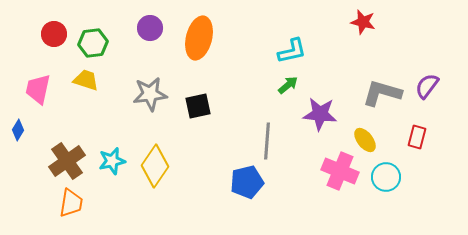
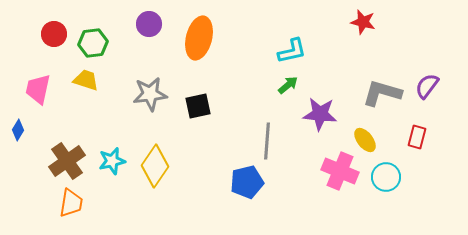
purple circle: moved 1 px left, 4 px up
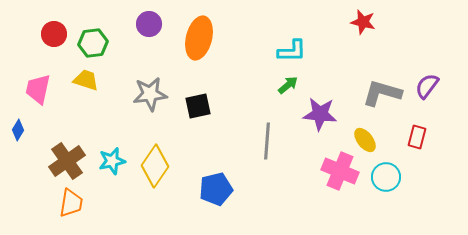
cyan L-shape: rotated 12 degrees clockwise
blue pentagon: moved 31 px left, 7 px down
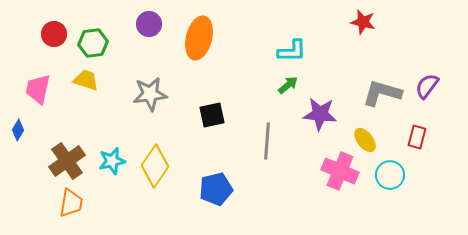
black square: moved 14 px right, 9 px down
cyan circle: moved 4 px right, 2 px up
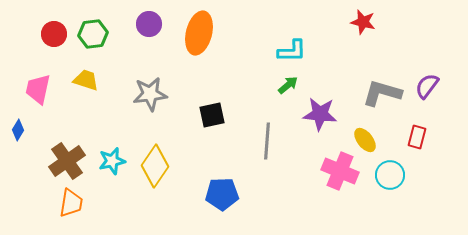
orange ellipse: moved 5 px up
green hexagon: moved 9 px up
blue pentagon: moved 6 px right, 5 px down; rotated 12 degrees clockwise
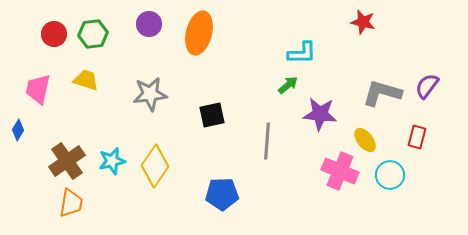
cyan L-shape: moved 10 px right, 2 px down
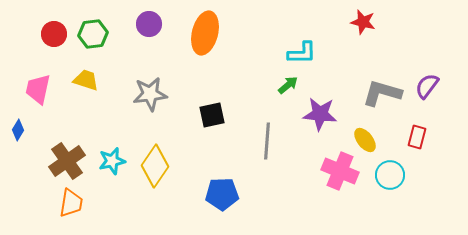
orange ellipse: moved 6 px right
